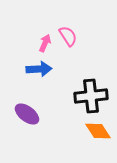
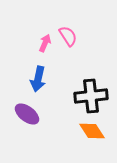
blue arrow: moved 1 px left, 10 px down; rotated 105 degrees clockwise
orange diamond: moved 6 px left
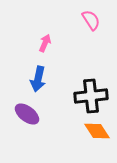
pink semicircle: moved 23 px right, 16 px up
orange diamond: moved 5 px right
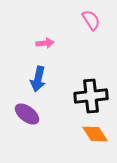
pink arrow: rotated 60 degrees clockwise
orange diamond: moved 2 px left, 3 px down
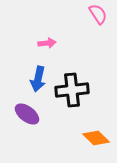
pink semicircle: moved 7 px right, 6 px up
pink arrow: moved 2 px right
black cross: moved 19 px left, 6 px up
orange diamond: moved 1 px right, 4 px down; rotated 12 degrees counterclockwise
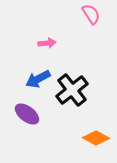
pink semicircle: moved 7 px left
blue arrow: rotated 50 degrees clockwise
black cross: rotated 32 degrees counterclockwise
orange diamond: rotated 16 degrees counterclockwise
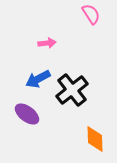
orange diamond: moved 1 px left, 1 px down; rotated 60 degrees clockwise
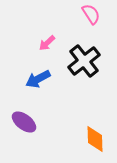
pink arrow: rotated 144 degrees clockwise
black cross: moved 12 px right, 29 px up
purple ellipse: moved 3 px left, 8 px down
